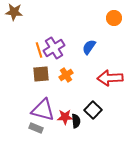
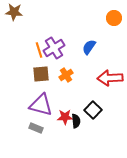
purple triangle: moved 2 px left, 5 px up
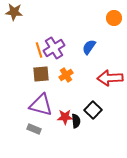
gray rectangle: moved 2 px left, 1 px down
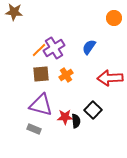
orange line: rotated 63 degrees clockwise
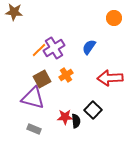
brown square: moved 1 px right, 5 px down; rotated 24 degrees counterclockwise
purple triangle: moved 8 px left, 7 px up
